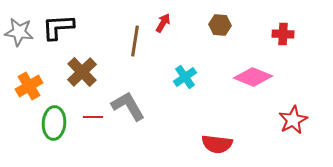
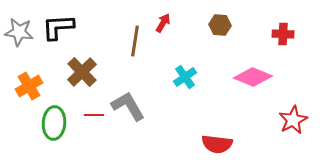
red line: moved 1 px right, 2 px up
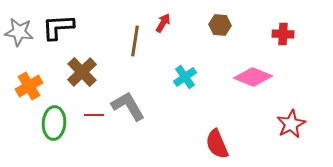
red star: moved 2 px left, 4 px down
red semicircle: rotated 60 degrees clockwise
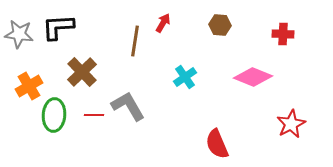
gray star: moved 2 px down
green ellipse: moved 8 px up
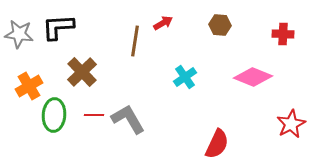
red arrow: rotated 30 degrees clockwise
gray L-shape: moved 13 px down
red semicircle: rotated 132 degrees counterclockwise
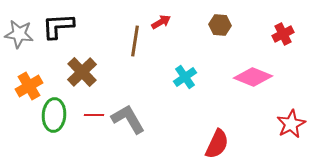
red arrow: moved 2 px left, 1 px up
black L-shape: moved 1 px up
red cross: rotated 30 degrees counterclockwise
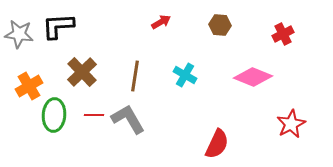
brown line: moved 35 px down
cyan cross: moved 2 px up; rotated 25 degrees counterclockwise
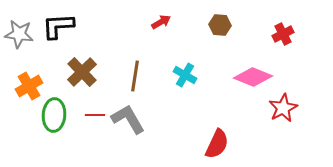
red line: moved 1 px right
red star: moved 8 px left, 16 px up
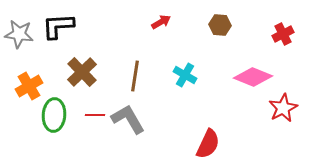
red semicircle: moved 9 px left
